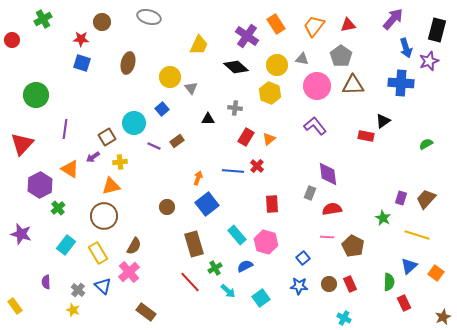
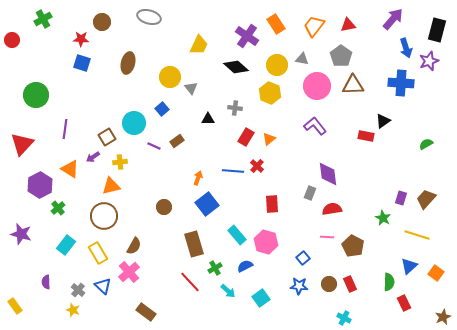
brown circle at (167, 207): moved 3 px left
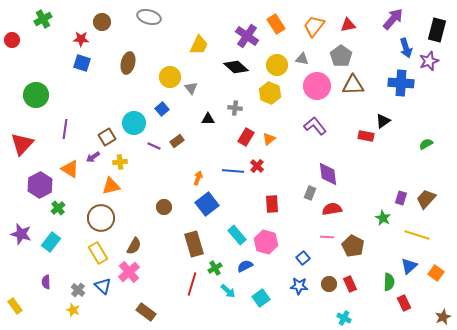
brown circle at (104, 216): moved 3 px left, 2 px down
cyan rectangle at (66, 245): moved 15 px left, 3 px up
red line at (190, 282): moved 2 px right, 2 px down; rotated 60 degrees clockwise
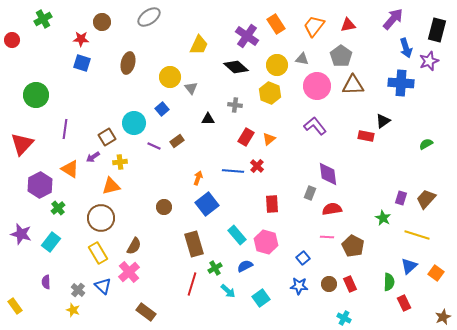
gray ellipse at (149, 17): rotated 50 degrees counterclockwise
gray cross at (235, 108): moved 3 px up
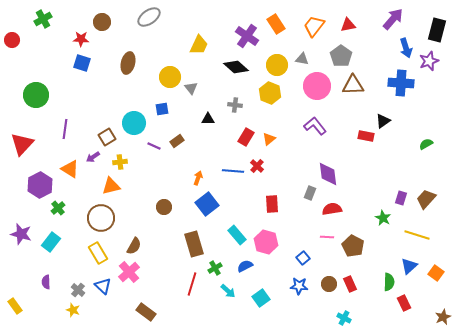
blue square at (162, 109): rotated 32 degrees clockwise
